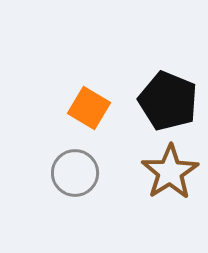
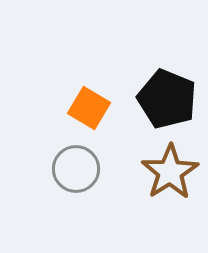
black pentagon: moved 1 px left, 2 px up
gray circle: moved 1 px right, 4 px up
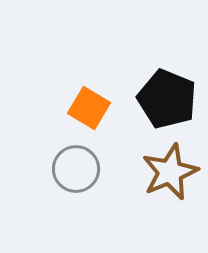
brown star: rotated 10 degrees clockwise
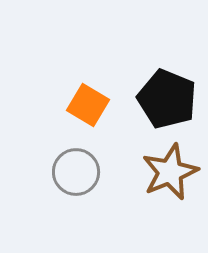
orange square: moved 1 px left, 3 px up
gray circle: moved 3 px down
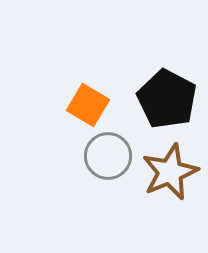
black pentagon: rotated 6 degrees clockwise
gray circle: moved 32 px right, 16 px up
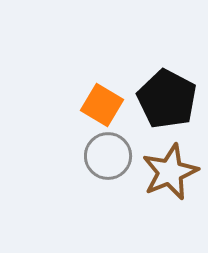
orange square: moved 14 px right
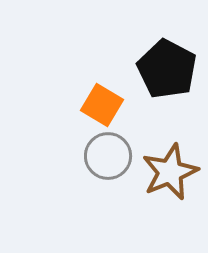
black pentagon: moved 30 px up
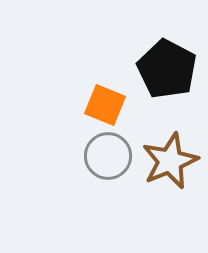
orange square: moved 3 px right; rotated 9 degrees counterclockwise
brown star: moved 11 px up
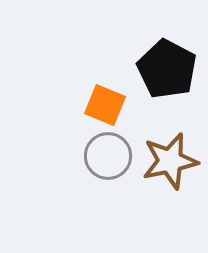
brown star: rotated 10 degrees clockwise
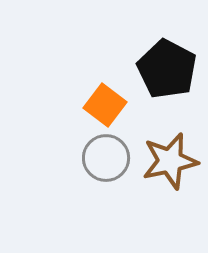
orange square: rotated 15 degrees clockwise
gray circle: moved 2 px left, 2 px down
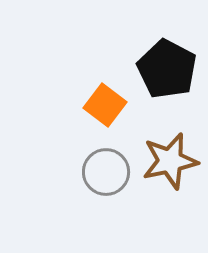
gray circle: moved 14 px down
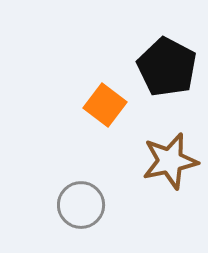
black pentagon: moved 2 px up
gray circle: moved 25 px left, 33 px down
